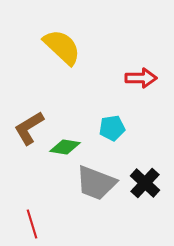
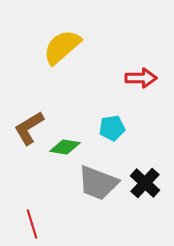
yellow semicircle: rotated 84 degrees counterclockwise
gray trapezoid: moved 2 px right
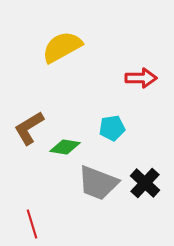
yellow semicircle: rotated 12 degrees clockwise
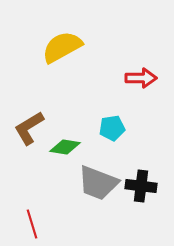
black cross: moved 4 px left, 3 px down; rotated 36 degrees counterclockwise
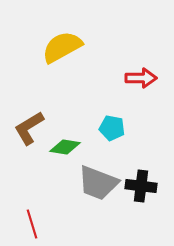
cyan pentagon: rotated 20 degrees clockwise
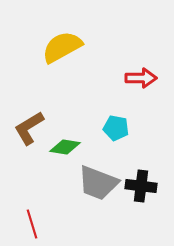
cyan pentagon: moved 4 px right
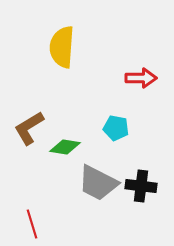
yellow semicircle: rotated 57 degrees counterclockwise
gray trapezoid: rotated 6 degrees clockwise
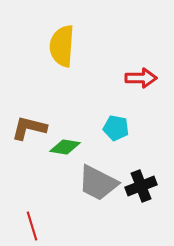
yellow semicircle: moved 1 px up
brown L-shape: rotated 45 degrees clockwise
black cross: rotated 28 degrees counterclockwise
red line: moved 2 px down
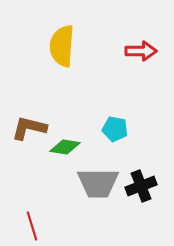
red arrow: moved 27 px up
cyan pentagon: moved 1 px left, 1 px down
gray trapezoid: rotated 27 degrees counterclockwise
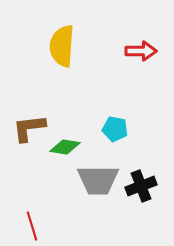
brown L-shape: rotated 21 degrees counterclockwise
gray trapezoid: moved 3 px up
